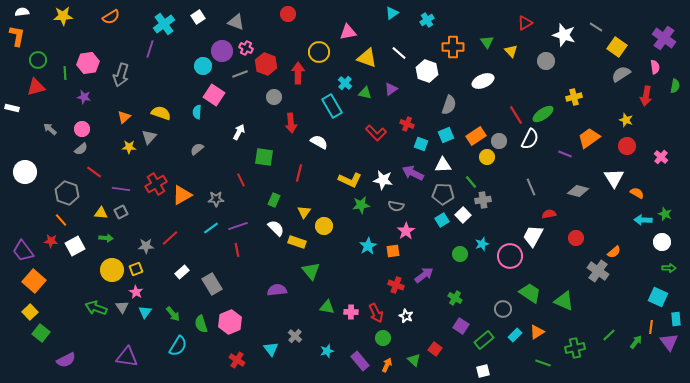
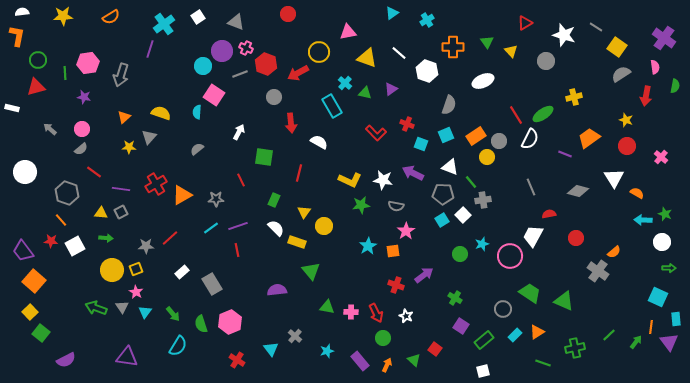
red arrow at (298, 73): rotated 120 degrees counterclockwise
white triangle at (443, 165): moved 7 px right, 2 px down; rotated 24 degrees clockwise
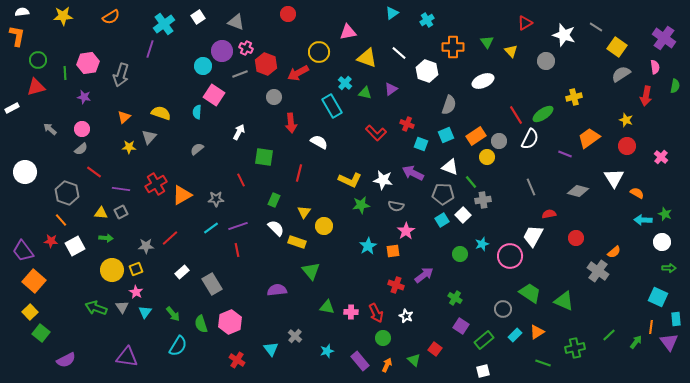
white rectangle at (12, 108): rotated 40 degrees counterclockwise
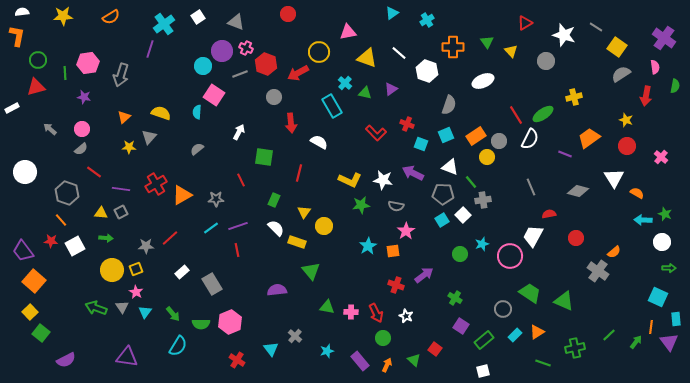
green semicircle at (201, 324): rotated 72 degrees counterclockwise
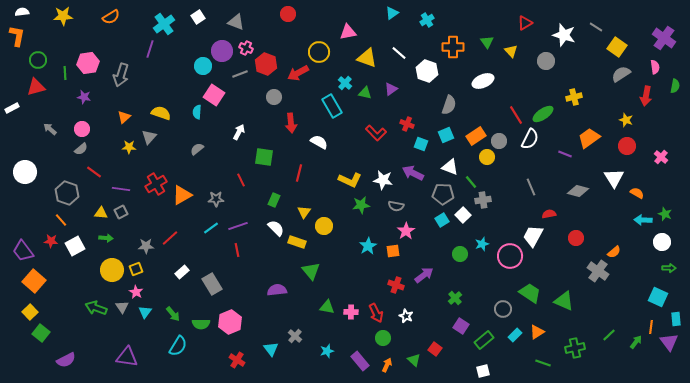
green cross at (455, 298): rotated 16 degrees clockwise
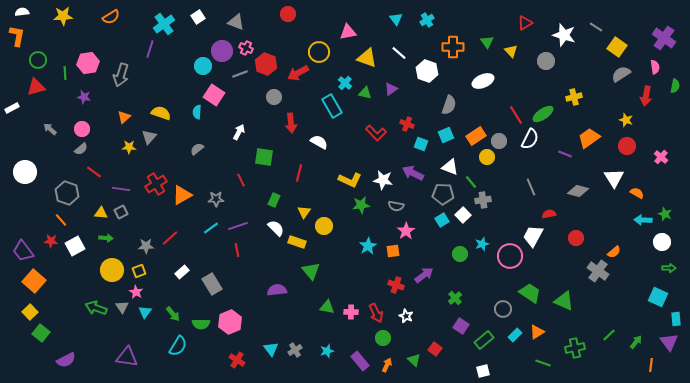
cyan triangle at (392, 13): moved 4 px right, 6 px down; rotated 32 degrees counterclockwise
yellow square at (136, 269): moved 3 px right, 2 px down
orange line at (651, 327): moved 38 px down
gray cross at (295, 336): moved 14 px down; rotated 16 degrees clockwise
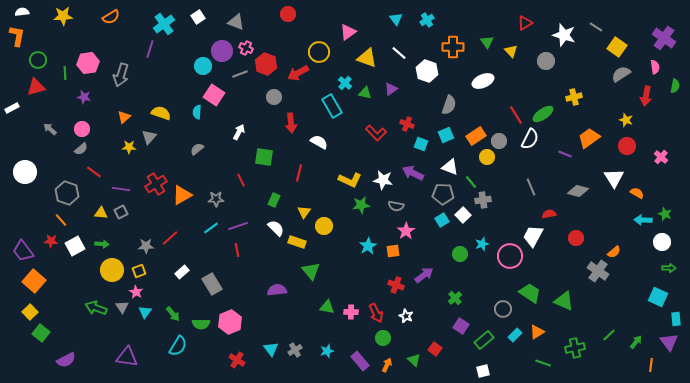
pink triangle at (348, 32): rotated 24 degrees counterclockwise
green arrow at (106, 238): moved 4 px left, 6 px down
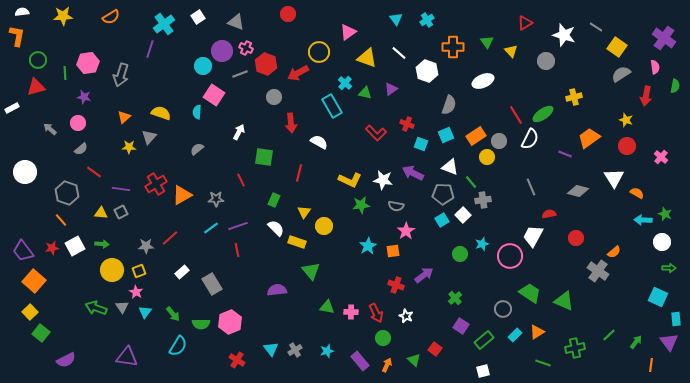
pink circle at (82, 129): moved 4 px left, 6 px up
red star at (51, 241): moved 1 px right, 7 px down; rotated 16 degrees counterclockwise
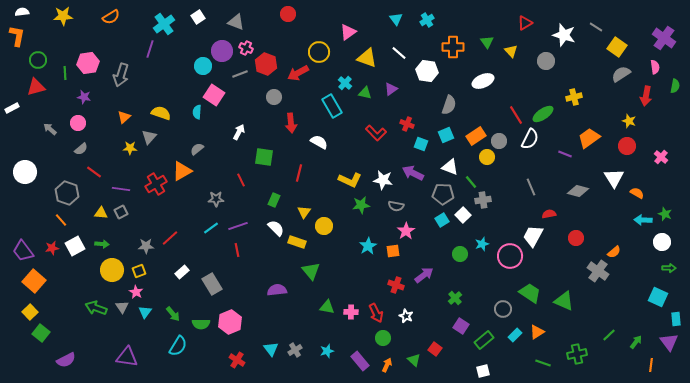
white hexagon at (427, 71): rotated 10 degrees counterclockwise
yellow star at (626, 120): moved 3 px right, 1 px down
yellow star at (129, 147): moved 1 px right, 1 px down
orange triangle at (182, 195): moved 24 px up
green cross at (575, 348): moved 2 px right, 6 px down
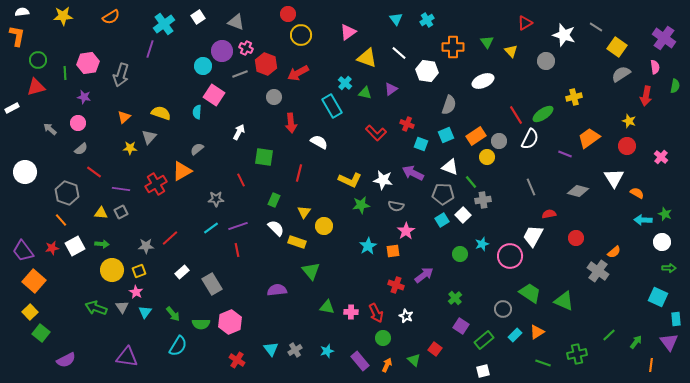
yellow circle at (319, 52): moved 18 px left, 17 px up
